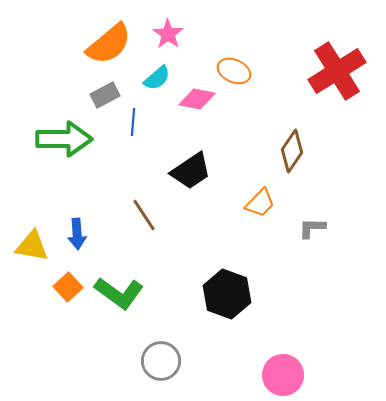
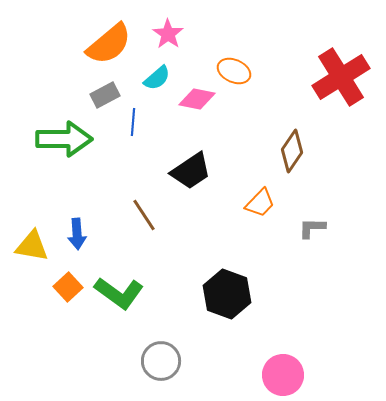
red cross: moved 4 px right, 6 px down
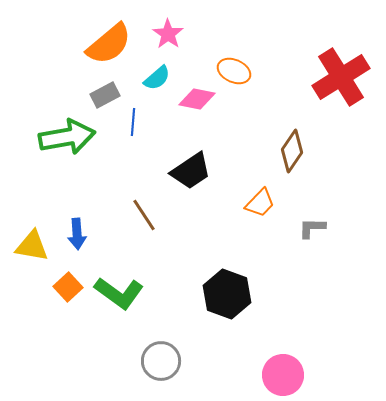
green arrow: moved 3 px right, 2 px up; rotated 10 degrees counterclockwise
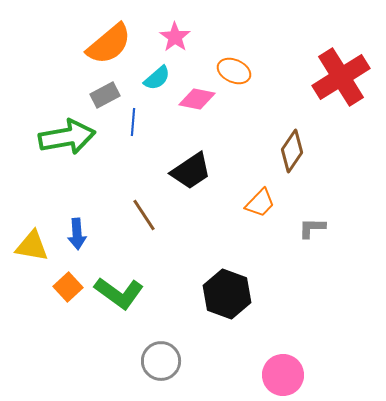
pink star: moved 7 px right, 3 px down
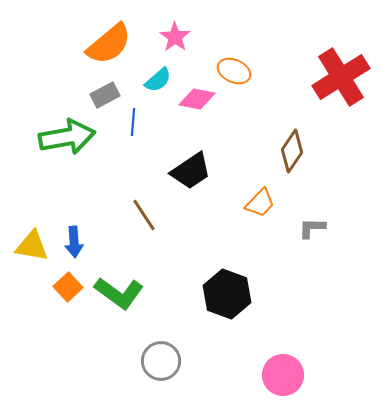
cyan semicircle: moved 1 px right, 2 px down
blue arrow: moved 3 px left, 8 px down
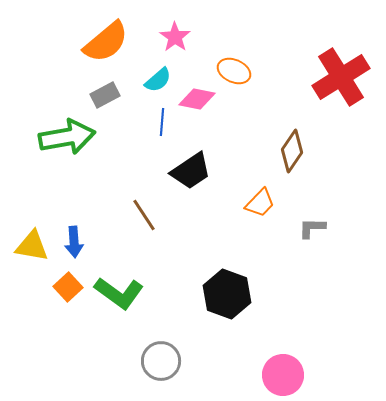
orange semicircle: moved 3 px left, 2 px up
blue line: moved 29 px right
